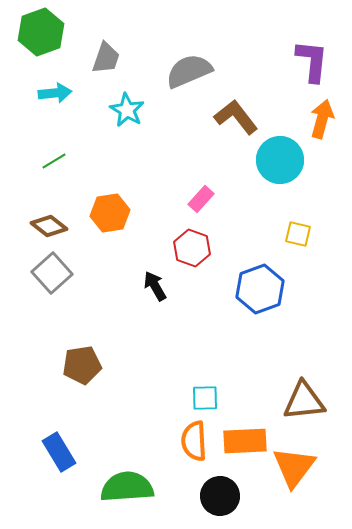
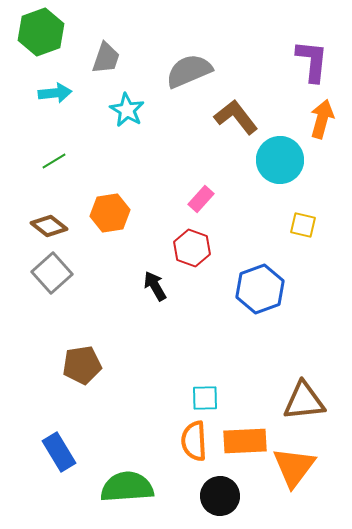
yellow square: moved 5 px right, 9 px up
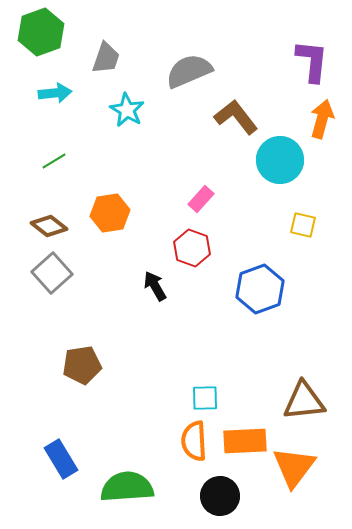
blue rectangle: moved 2 px right, 7 px down
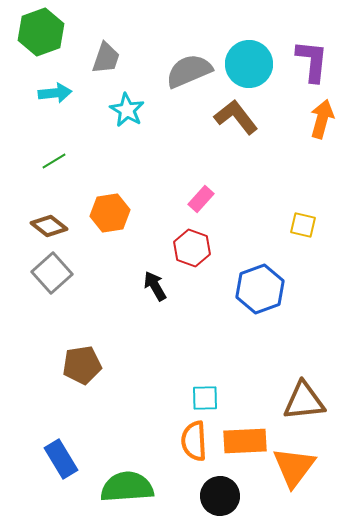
cyan circle: moved 31 px left, 96 px up
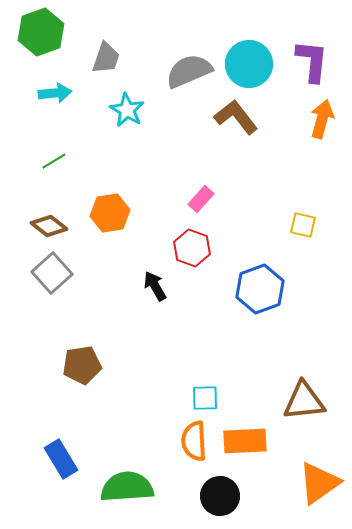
orange triangle: moved 25 px right, 16 px down; rotated 18 degrees clockwise
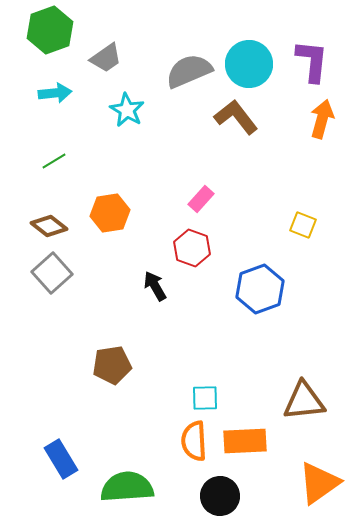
green hexagon: moved 9 px right, 2 px up
gray trapezoid: rotated 36 degrees clockwise
yellow square: rotated 8 degrees clockwise
brown pentagon: moved 30 px right
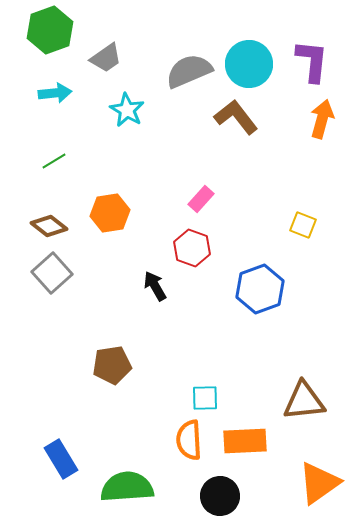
orange semicircle: moved 5 px left, 1 px up
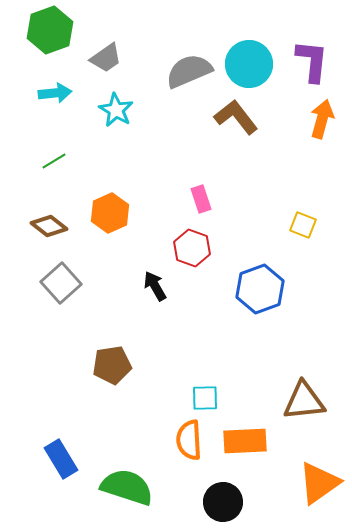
cyan star: moved 11 px left
pink rectangle: rotated 60 degrees counterclockwise
orange hexagon: rotated 15 degrees counterclockwise
gray square: moved 9 px right, 10 px down
green semicircle: rotated 22 degrees clockwise
black circle: moved 3 px right, 6 px down
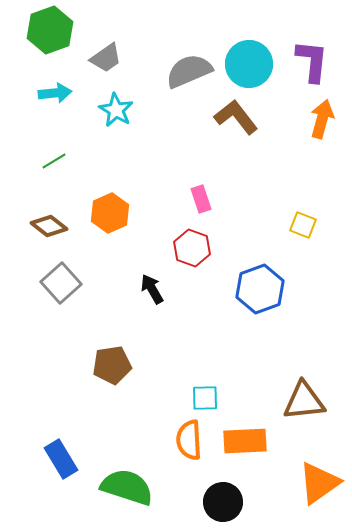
black arrow: moved 3 px left, 3 px down
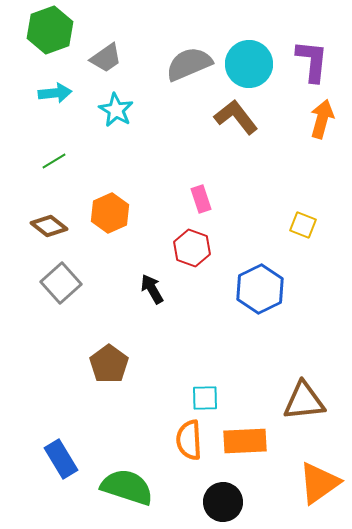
gray semicircle: moved 7 px up
blue hexagon: rotated 6 degrees counterclockwise
brown pentagon: moved 3 px left, 1 px up; rotated 27 degrees counterclockwise
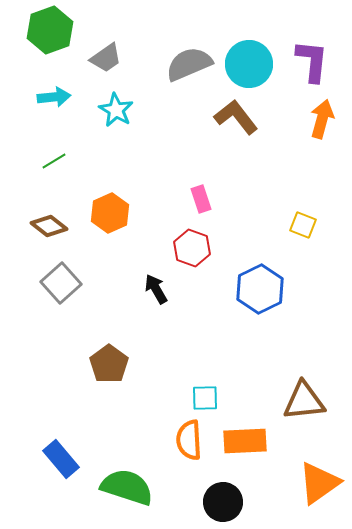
cyan arrow: moved 1 px left, 4 px down
black arrow: moved 4 px right
blue rectangle: rotated 9 degrees counterclockwise
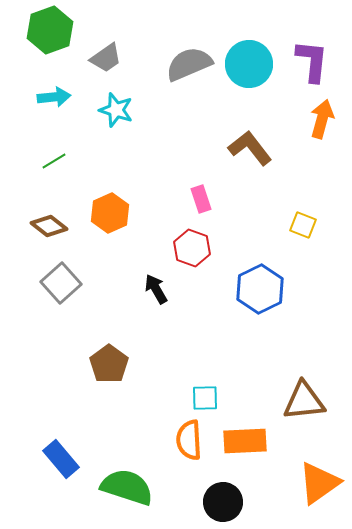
cyan star: rotated 12 degrees counterclockwise
brown L-shape: moved 14 px right, 31 px down
